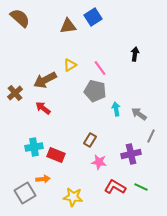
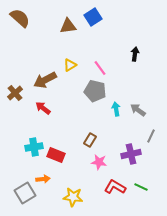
gray arrow: moved 1 px left, 4 px up
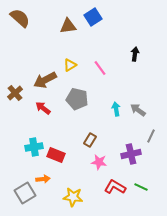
gray pentagon: moved 18 px left, 8 px down
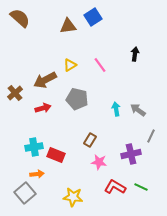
pink line: moved 3 px up
red arrow: rotated 126 degrees clockwise
orange arrow: moved 6 px left, 5 px up
gray square: rotated 10 degrees counterclockwise
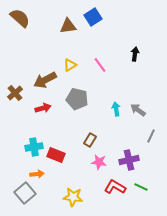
purple cross: moved 2 px left, 6 px down
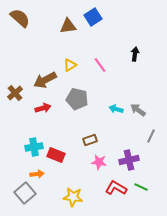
cyan arrow: rotated 64 degrees counterclockwise
brown rectangle: rotated 40 degrees clockwise
red L-shape: moved 1 px right, 1 px down
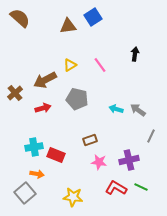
orange arrow: rotated 16 degrees clockwise
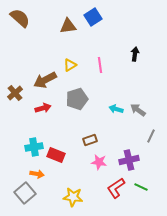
pink line: rotated 28 degrees clockwise
gray pentagon: rotated 30 degrees counterclockwise
red L-shape: rotated 65 degrees counterclockwise
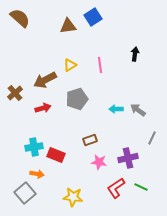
cyan arrow: rotated 16 degrees counterclockwise
gray line: moved 1 px right, 2 px down
purple cross: moved 1 px left, 2 px up
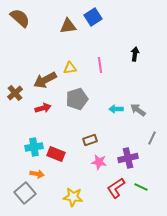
yellow triangle: moved 3 px down; rotated 24 degrees clockwise
red rectangle: moved 1 px up
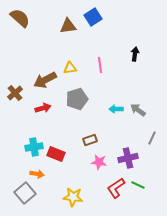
green line: moved 3 px left, 2 px up
